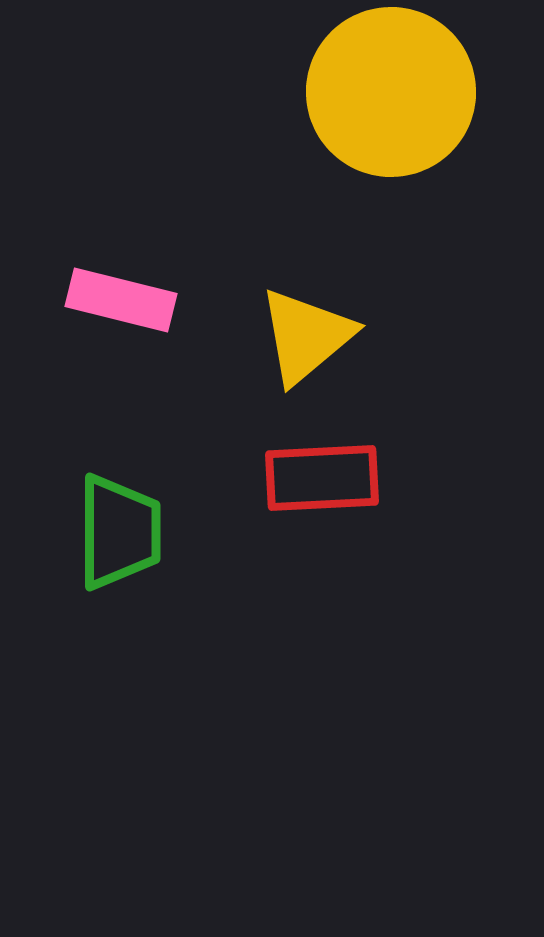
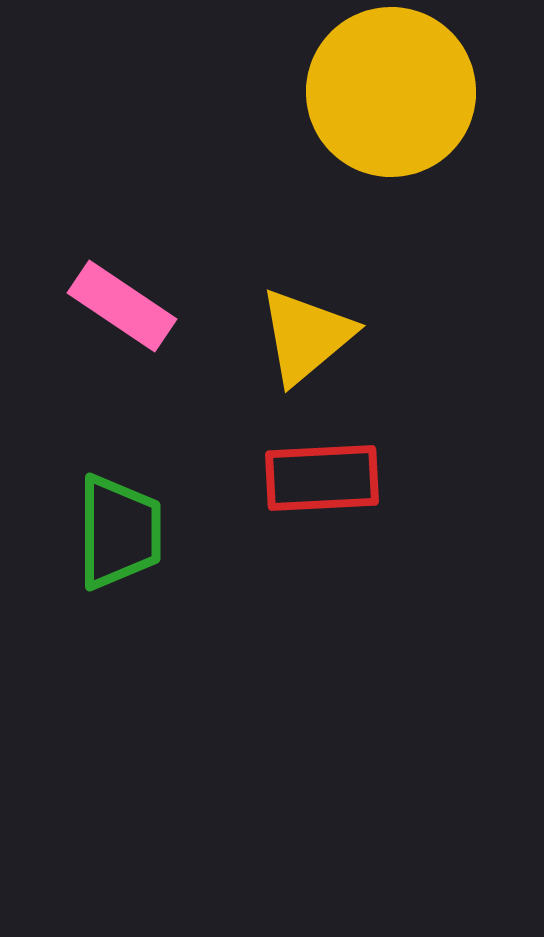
pink rectangle: moved 1 px right, 6 px down; rotated 20 degrees clockwise
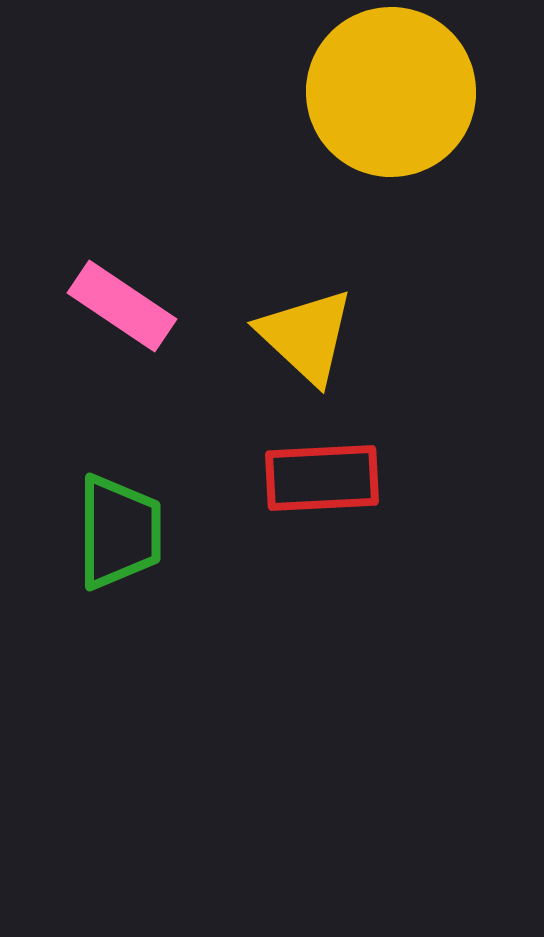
yellow triangle: rotated 37 degrees counterclockwise
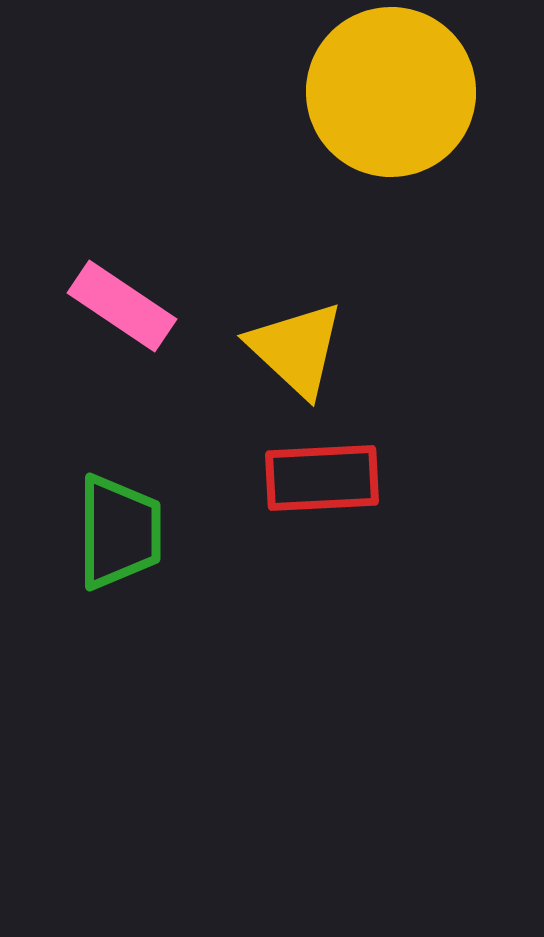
yellow triangle: moved 10 px left, 13 px down
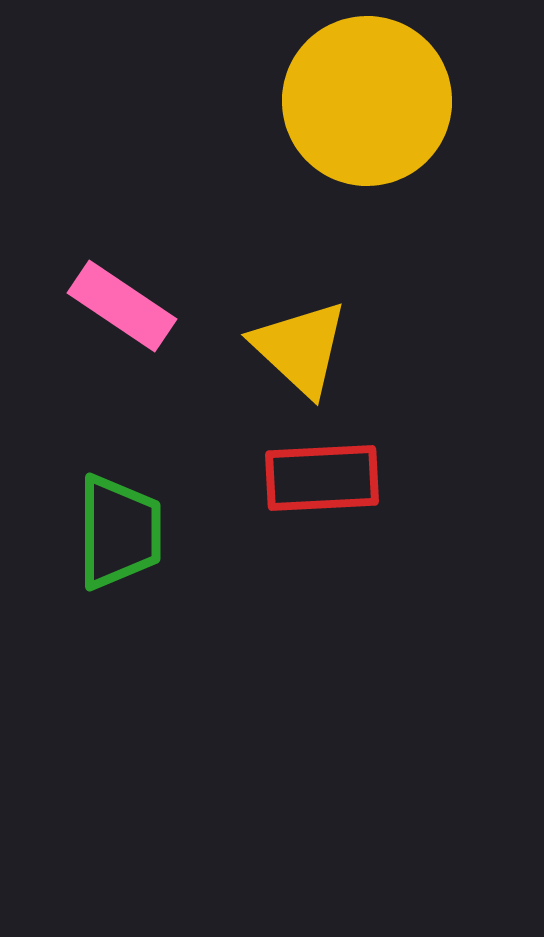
yellow circle: moved 24 px left, 9 px down
yellow triangle: moved 4 px right, 1 px up
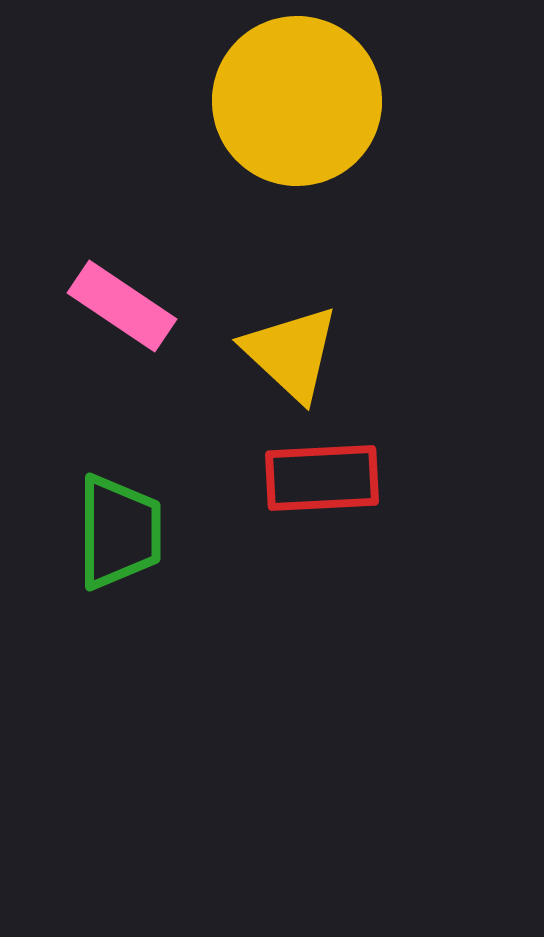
yellow circle: moved 70 px left
yellow triangle: moved 9 px left, 5 px down
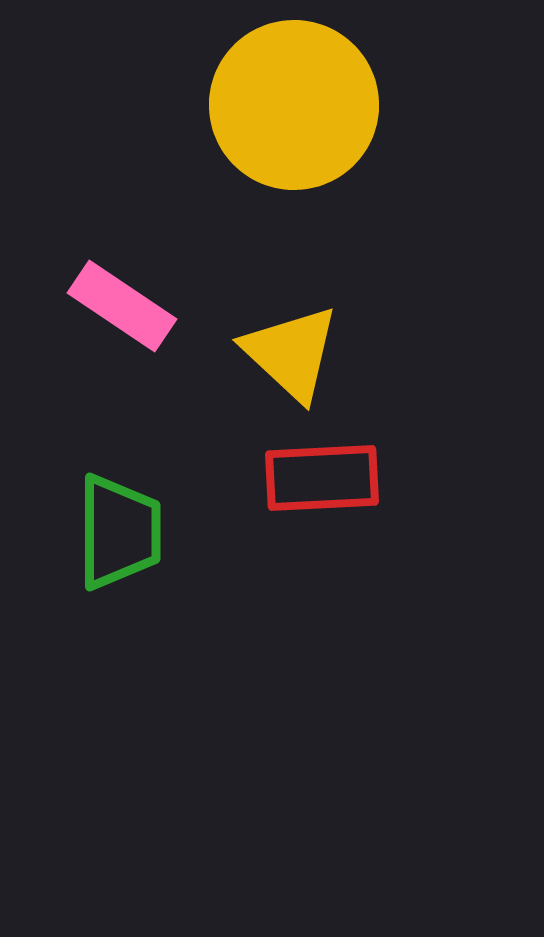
yellow circle: moved 3 px left, 4 px down
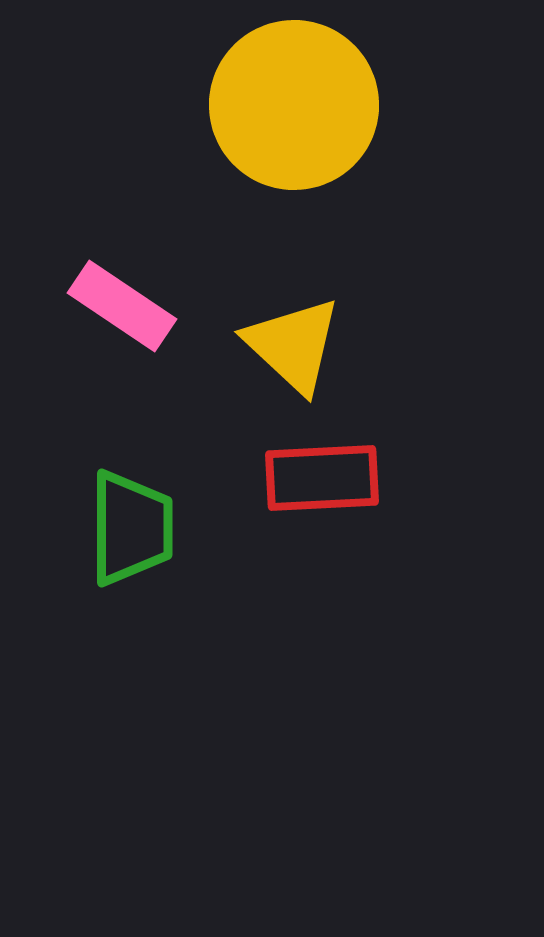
yellow triangle: moved 2 px right, 8 px up
green trapezoid: moved 12 px right, 4 px up
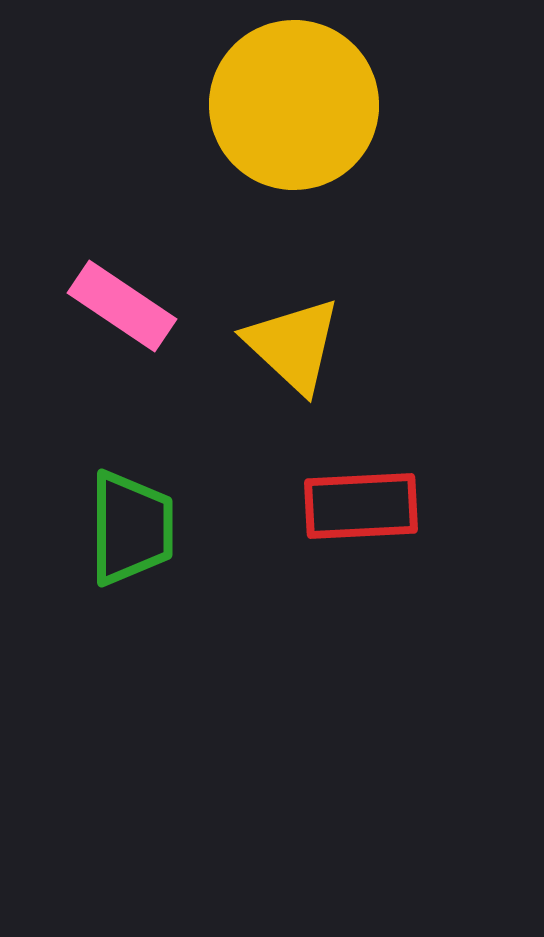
red rectangle: moved 39 px right, 28 px down
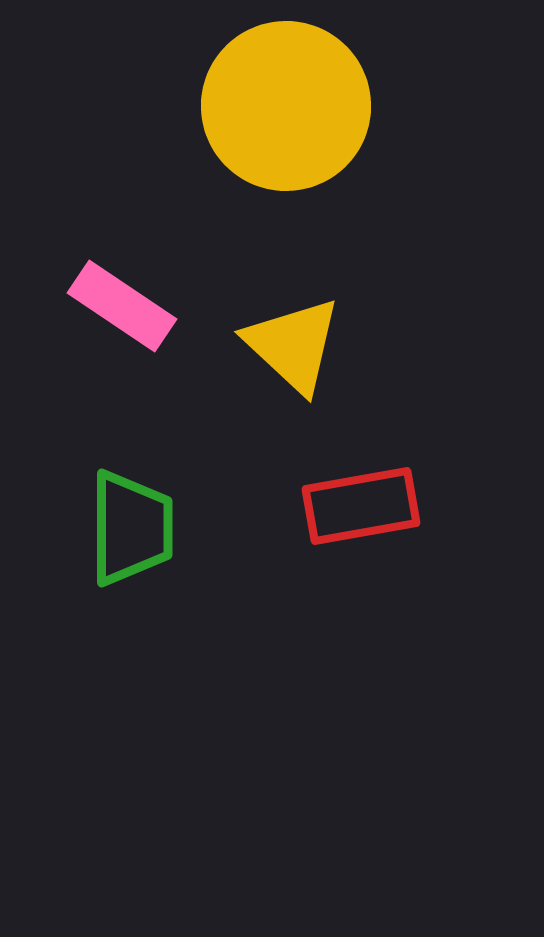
yellow circle: moved 8 px left, 1 px down
red rectangle: rotated 7 degrees counterclockwise
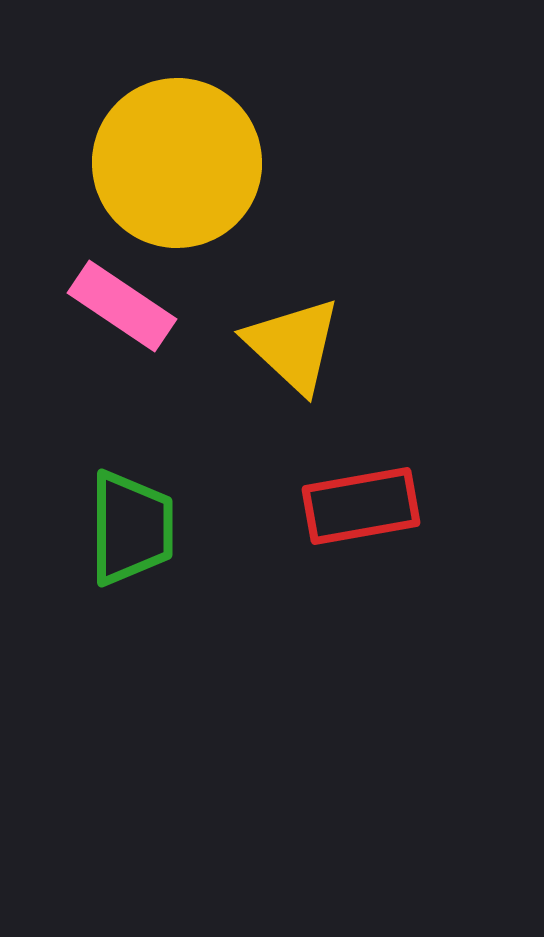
yellow circle: moved 109 px left, 57 px down
